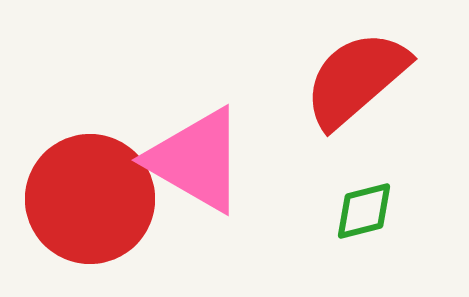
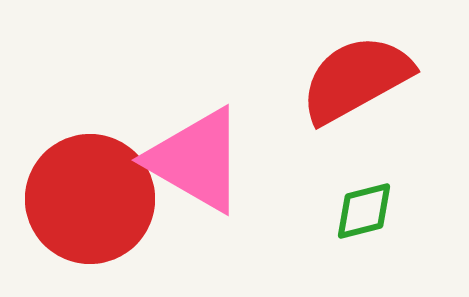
red semicircle: rotated 12 degrees clockwise
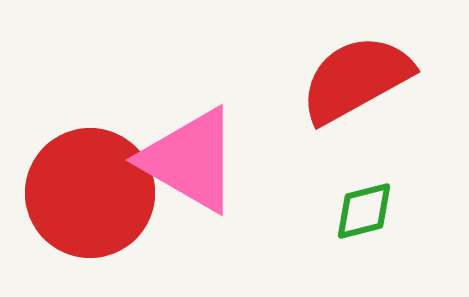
pink triangle: moved 6 px left
red circle: moved 6 px up
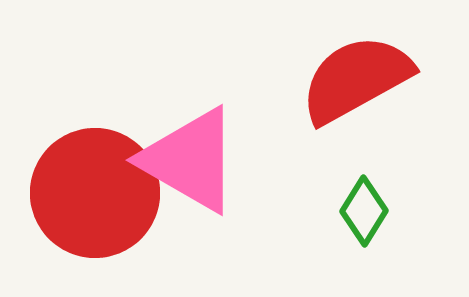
red circle: moved 5 px right
green diamond: rotated 44 degrees counterclockwise
